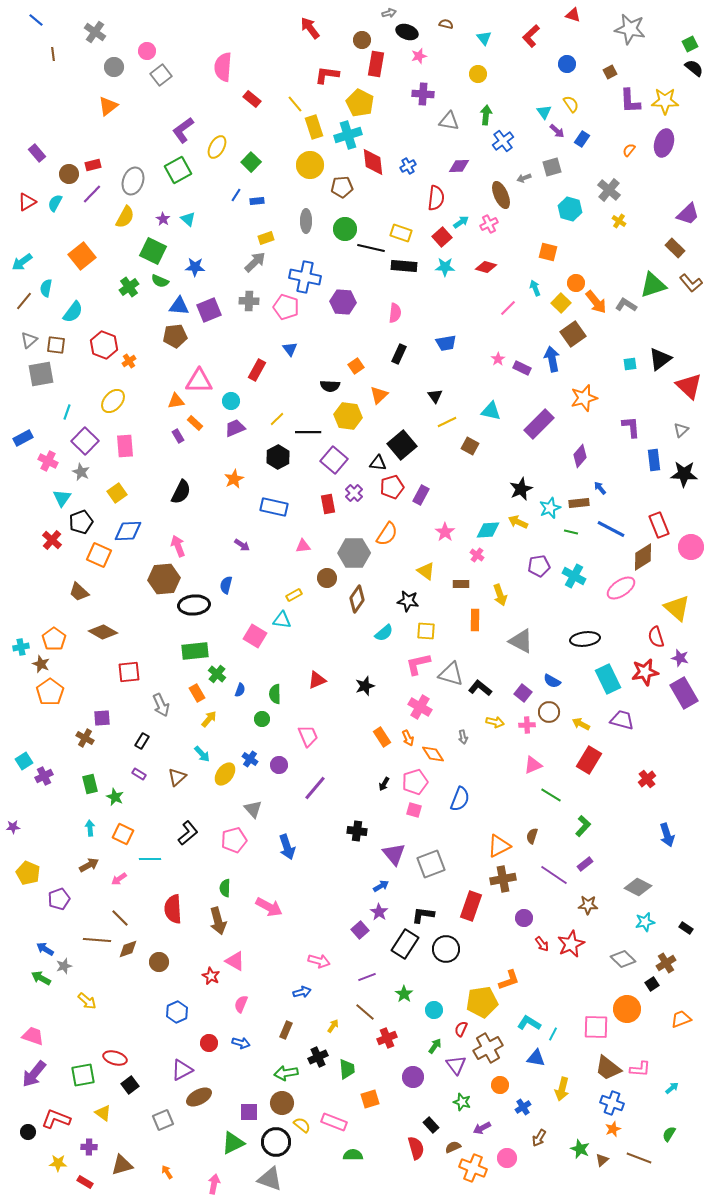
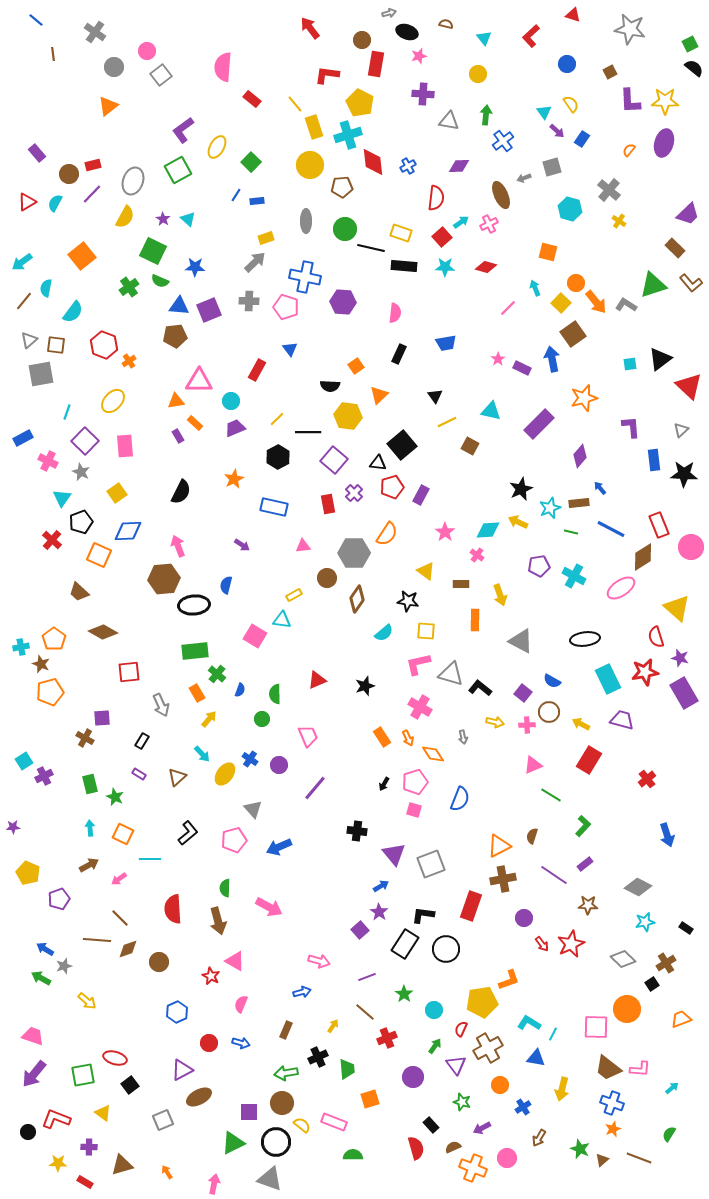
orange pentagon at (50, 692): rotated 20 degrees clockwise
blue arrow at (287, 847): moved 8 px left; rotated 85 degrees clockwise
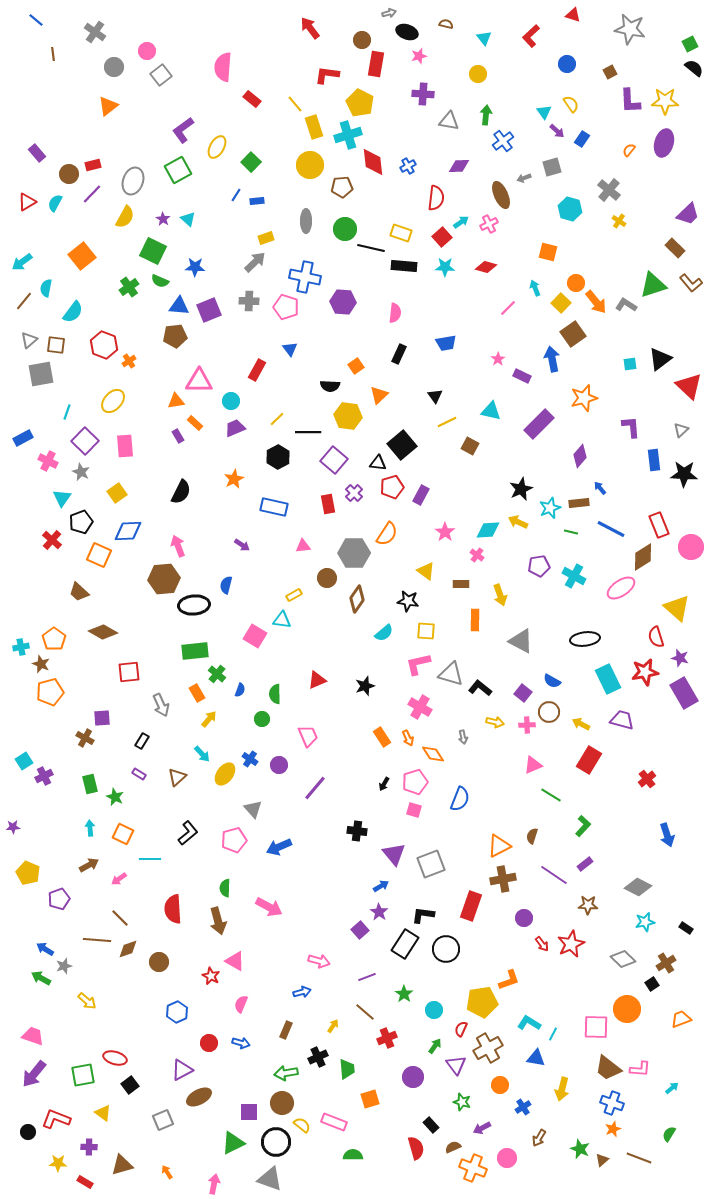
purple rectangle at (522, 368): moved 8 px down
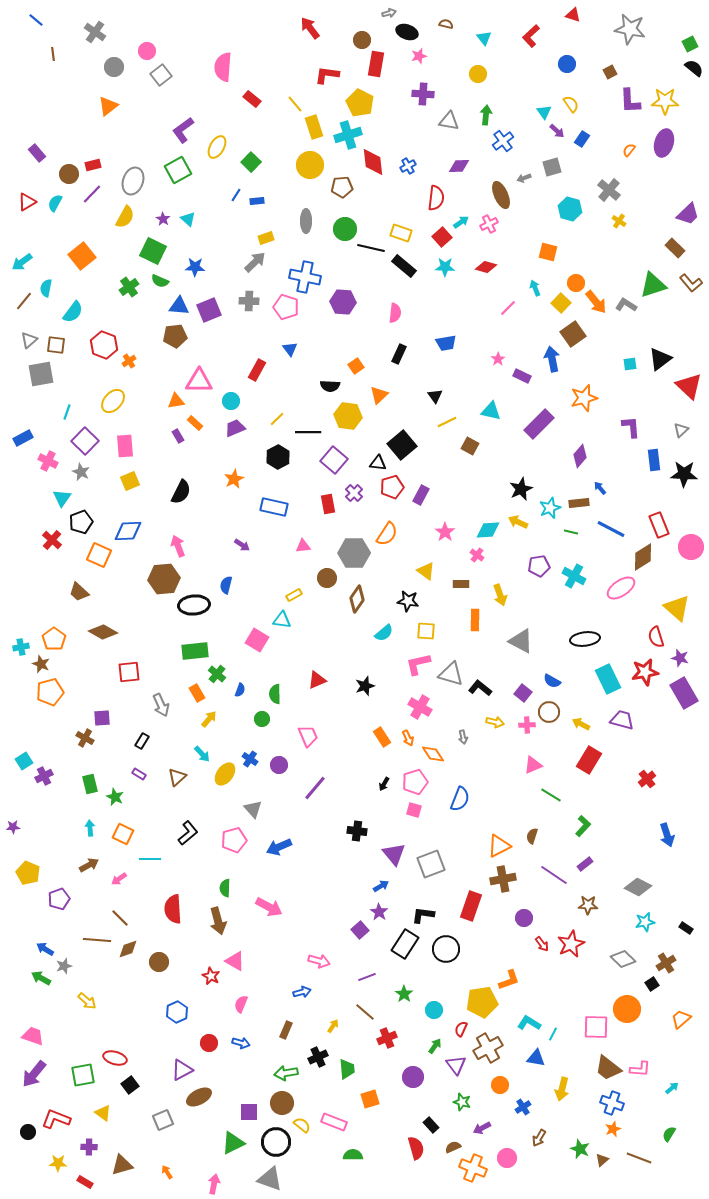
black rectangle at (404, 266): rotated 35 degrees clockwise
yellow square at (117, 493): moved 13 px right, 12 px up; rotated 12 degrees clockwise
pink square at (255, 636): moved 2 px right, 4 px down
orange trapezoid at (681, 1019): rotated 20 degrees counterclockwise
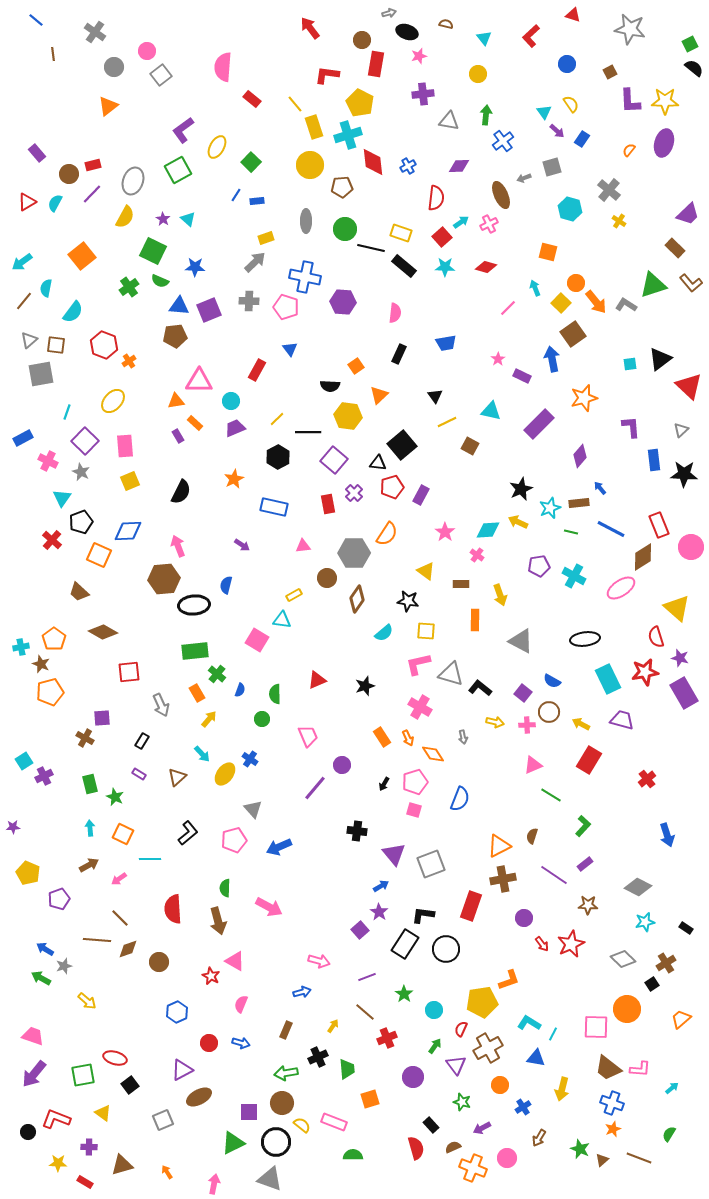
purple cross at (423, 94): rotated 10 degrees counterclockwise
purple circle at (279, 765): moved 63 px right
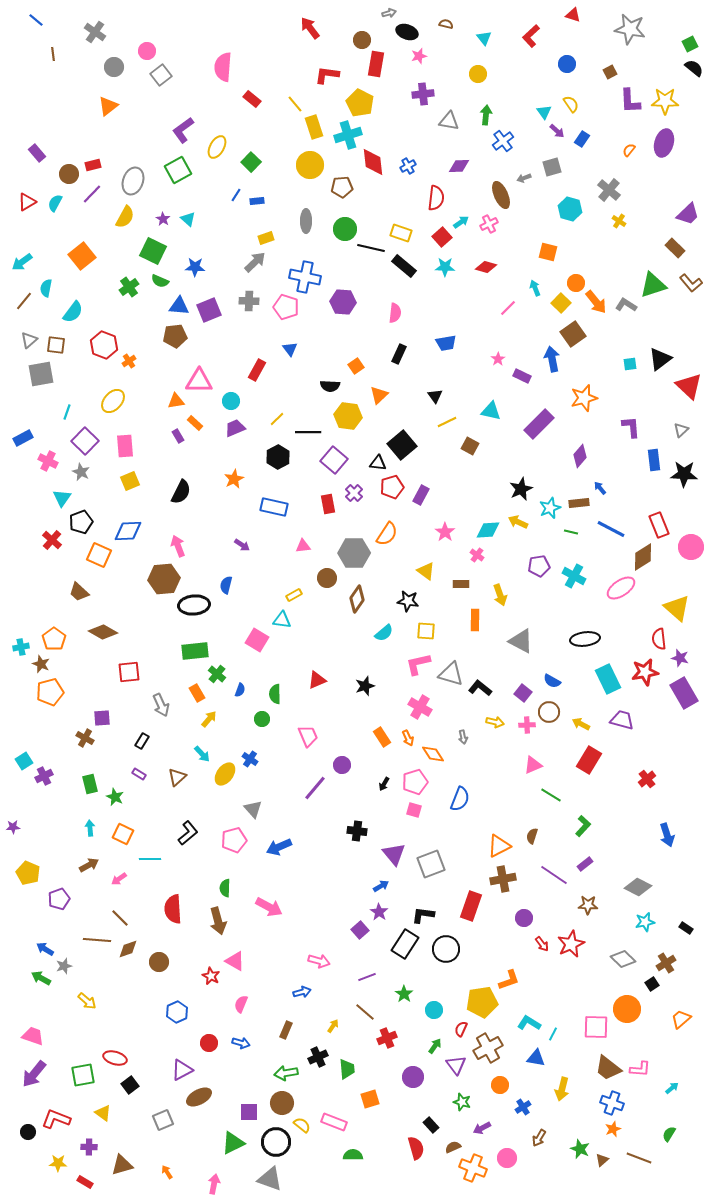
red semicircle at (656, 637): moved 3 px right, 2 px down; rotated 10 degrees clockwise
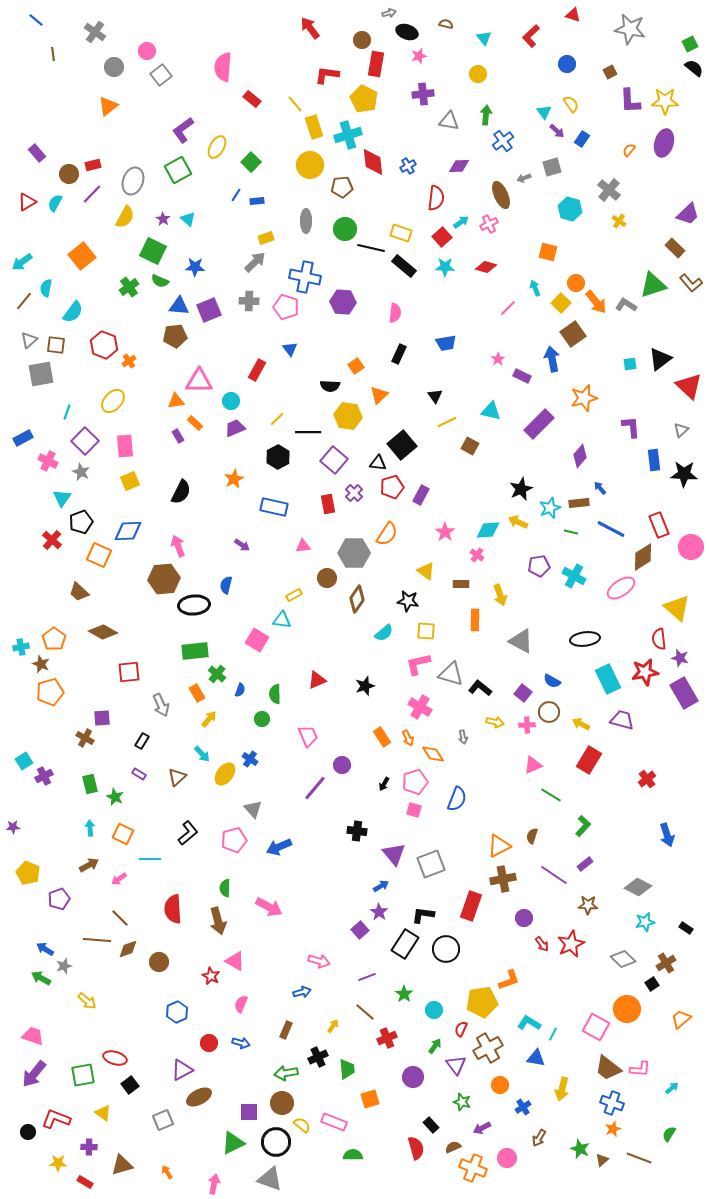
yellow pentagon at (360, 103): moved 4 px right, 4 px up
blue semicircle at (460, 799): moved 3 px left
pink square at (596, 1027): rotated 28 degrees clockwise
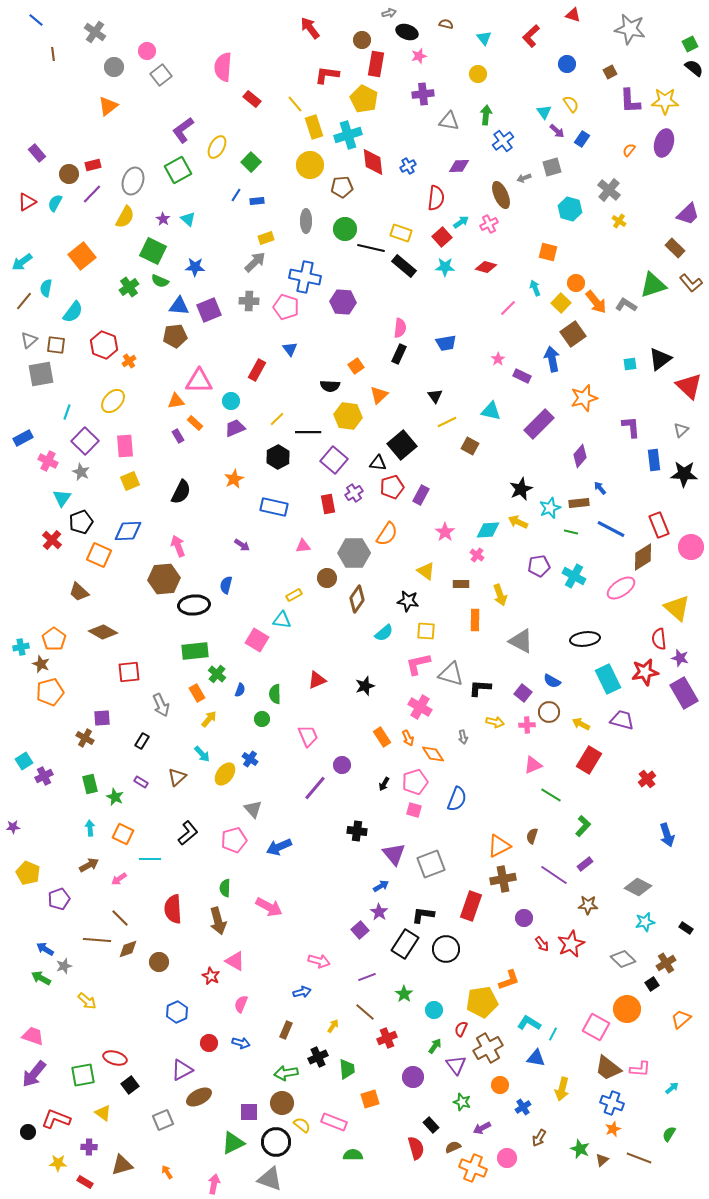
pink semicircle at (395, 313): moved 5 px right, 15 px down
purple cross at (354, 493): rotated 12 degrees clockwise
black L-shape at (480, 688): rotated 35 degrees counterclockwise
purple rectangle at (139, 774): moved 2 px right, 8 px down
